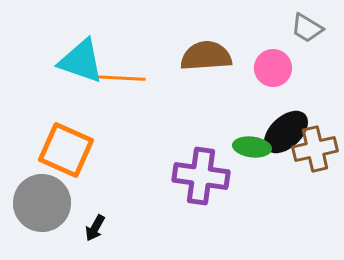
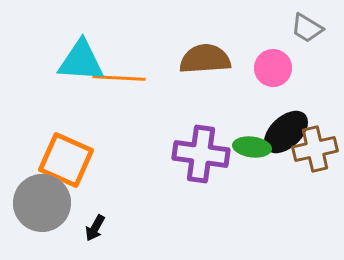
brown semicircle: moved 1 px left, 3 px down
cyan triangle: rotated 15 degrees counterclockwise
orange square: moved 10 px down
purple cross: moved 22 px up
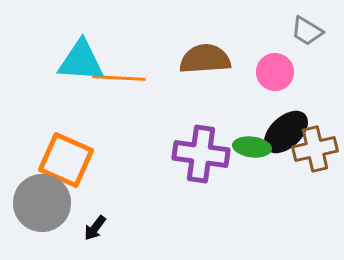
gray trapezoid: moved 3 px down
pink circle: moved 2 px right, 4 px down
black arrow: rotated 8 degrees clockwise
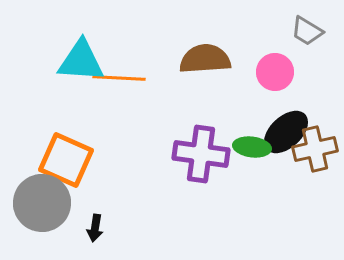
black arrow: rotated 28 degrees counterclockwise
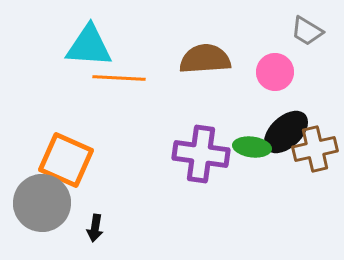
cyan triangle: moved 8 px right, 15 px up
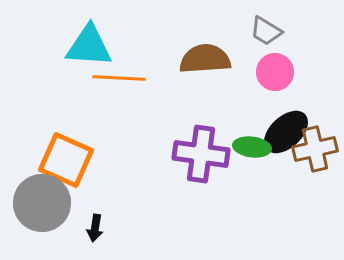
gray trapezoid: moved 41 px left
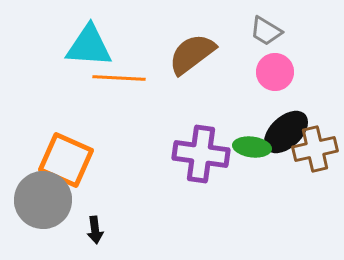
brown semicircle: moved 13 px left, 5 px up; rotated 33 degrees counterclockwise
gray circle: moved 1 px right, 3 px up
black arrow: moved 2 px down; rotated 16 degrees counterclockwise
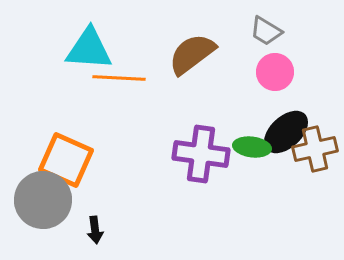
cyan triangle: moved 3 px down
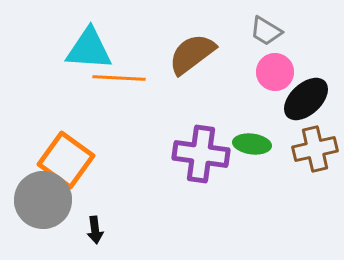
black ellipse: moved 20 px right, 33 px up
green ellipse: moved 3 px up
orange square: rotated 12 degrees clockwise
